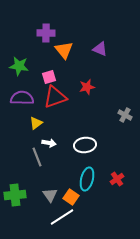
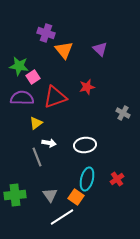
purple cross: rotated 18 degrees clockwise
purple triangle: rotated 21 degrees clockwise
pink square: moved 16 px left; rotated 16 degrees counterclockwise
gray cross: moved 2 px left, 2 px up
orange square: moved 5 px right
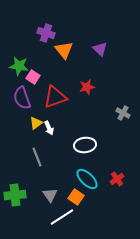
pink square: rotated 24 degrees counterclockwise
purple semicircle: rotated 110 degrees counterclockwise
white arrow: moved 15 px up; rotated 56 degrees clockwise
cyan ellipse: rotated 60 degrees counterclockwise
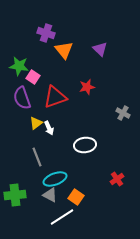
cyan ellipse: moved 32 px left; rotated 65 degrees counterclockwise
gray triangle: rotated 28 degrees counterclockwise
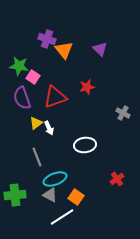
purple cross: moved 1 px right, 6 px down
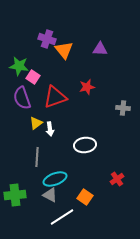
purple triangle: rotated 42 degrees counterclockwise
gray cross: moved 5 px up; rotated 24 degrees counterclockwise
white arrow: moved 1 px right, 1 px down; rotated 16 degrees clockwise
gray line: rotated 24 degrees clockwise
orange square: moved 9 px right
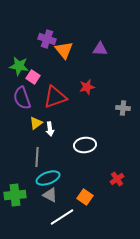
cyan ellipse: moved 7 px left, 1 px up
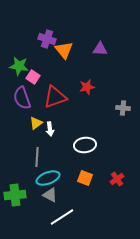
orange square: moved 19 px up; rotated 14 degrees counterclockwise
